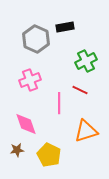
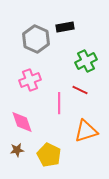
pink diamond: moved 4 px left, 2 px up
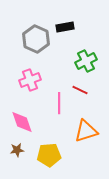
yellow pentagon: rotated 30 degrees counterclockwise
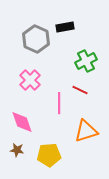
pink cross: rotated 25 degrees counterclockwise
brown star: rotated 16 degrees clockwise
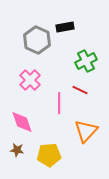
gray hexagon: moved 1 px right, 1 px down
orange triangle: rotated 30 degrees counterclockwise
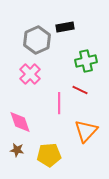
gray hexagon: rotated 12 degrees clockwise
green cross: rotated 15 degrees clockwise
pink cross: moved 6 px up
pink diamond: moved 2 px left
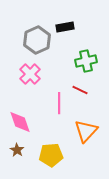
brown star: rotated 24 degrees clockwise
yellow pentagon: moved 2 px right
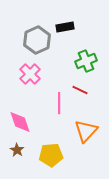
green cross: rotated 10 degrees counterclockwise
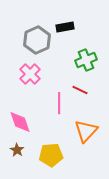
green cross: moved 1 px up
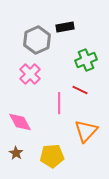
pink diamond: rotated 10 degrees counterclockwise
brown star: moved 1 px left, 3 px down
yellow pentagon: moved 1 px right, 1 px down
